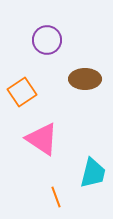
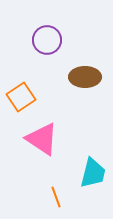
brown ellipse: moved 2 px up
orange square: moved 1 px left, 5 px down
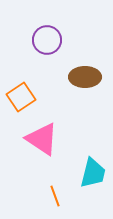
orange line: moved 1 px left, 1 px up
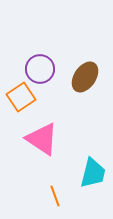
purple circle: moved 7 px left, 29 px down
brown ellipse: rotated 56 degrees counterclockwise
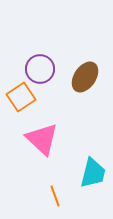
pink triangle: rotated 9 degrees clockwise
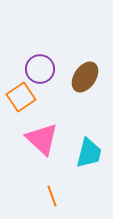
cyan trapezoid: moved 4 px left, 20 px up
orange line: moved 3 px left
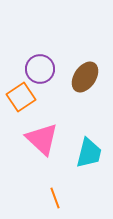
orange line: moved 3 px right, 2 px down
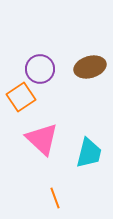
brown ellipse: moved 5 px right, 10 px up; rotated 40 degrees clockwise
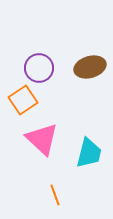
purple circle: moved 1 px left, 1 px up
orange square: moved 2 px right, 3 px down
orange line: moved 3 px up
